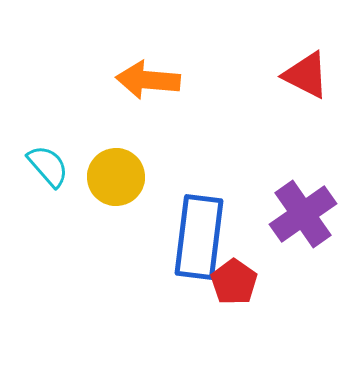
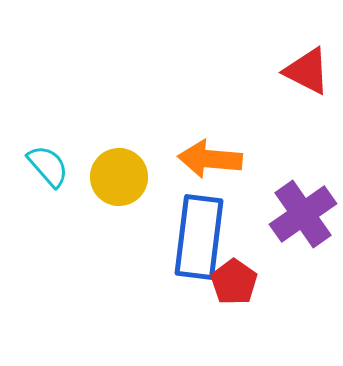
red triangle: moved 1 px right, 4 px up
orange arrow: moved 62 px right, 79 px down
yellow circle: moved 3 px right
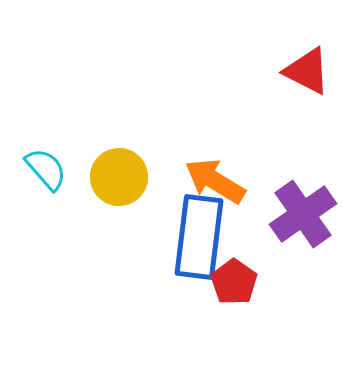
orange arrow: moved 5 px right, 22 px down; rotated 26 degrees clockwise
cyan semicircle: moved 2 px left, 3 px down
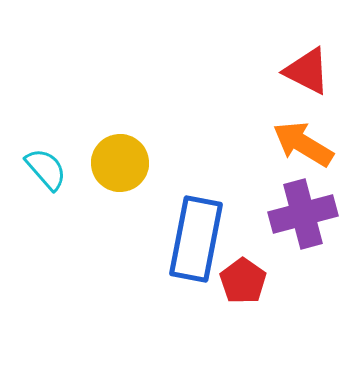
yellow circle: moved 1 px right, 14 px up
orange arrow: moved 88 px right, 37 px up
purple cross: rotated 20 degrees clockwise
blue rectangle: moved 3 px left, 2 px down; rotated 4 degrees clockwise
red pentagon: moved 9 px right, 1 px up
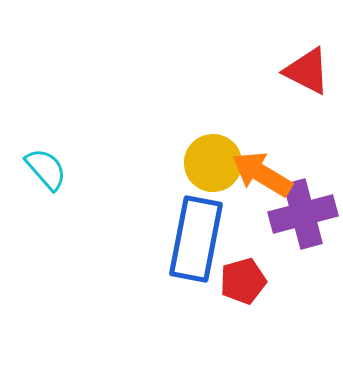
orange arrow: moved 41 px left, 30 px down
yellow circle: moved 93 px right
red pentagon: rotated 21 degrees clockwise
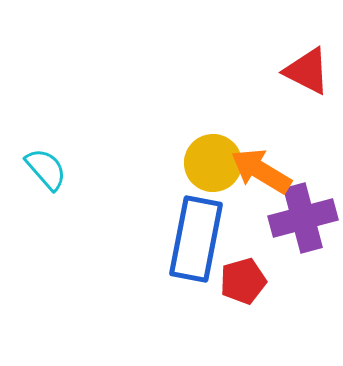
orange arrow: moved 1 px left, 3 px up
purple cross: moved 4 px down
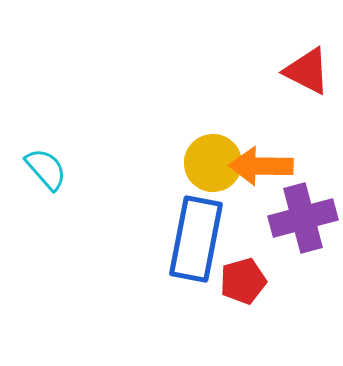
orange arrow: moved 5 px up; rotated 30 degrees counterclockwise
